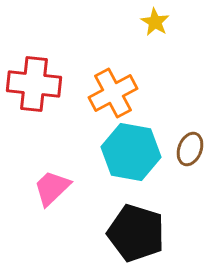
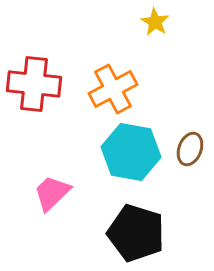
orange cross: moved 4 px up
pink trapezoid: moved 5 px down
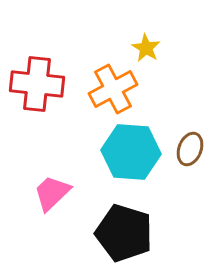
yellow star: moved 9 px left, 26 px down
red cross: moved 3 px right
cyan hexagon: rotated 6 degrees counterclockwise
black pentagon: moved 12 px left
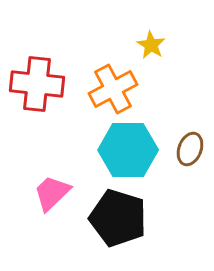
yellow star: moved 5 px right, 3 px up
cyan hexagon: moved 3 px left, 2 px up; rotated 4 degrees counterclockwise
black pentagon: moved 6 px left, 15 px up
